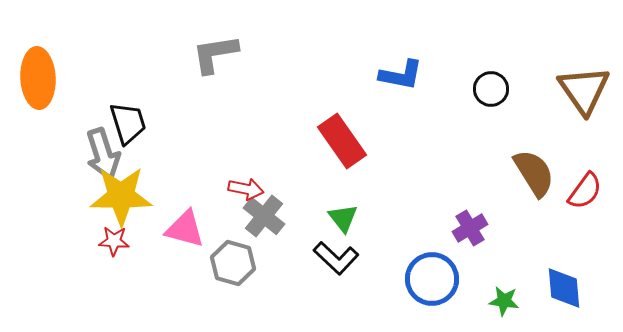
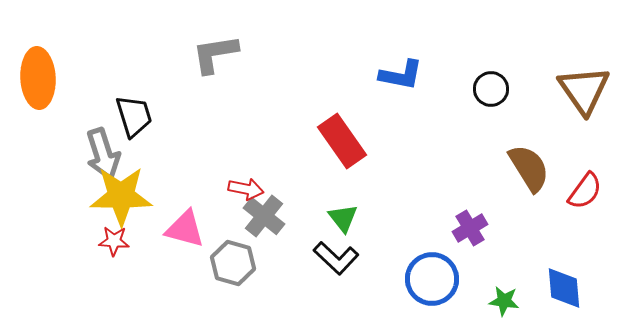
black trapezoid: moved 6 px right, 7 px up
brown semicircle: moved 5 px left, 5 px up
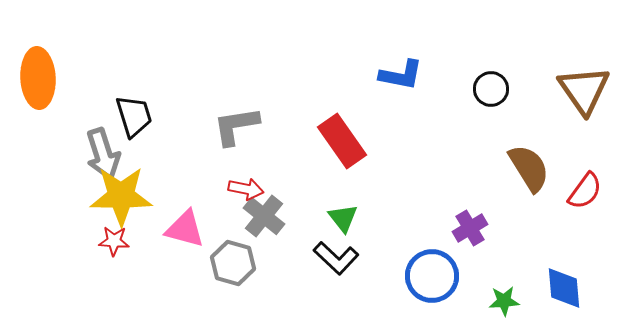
gray L-shape: moved 21 px right, 72 px down
blue circle: moved 3 px up
green star: rotated 12 degrees counterclockwise
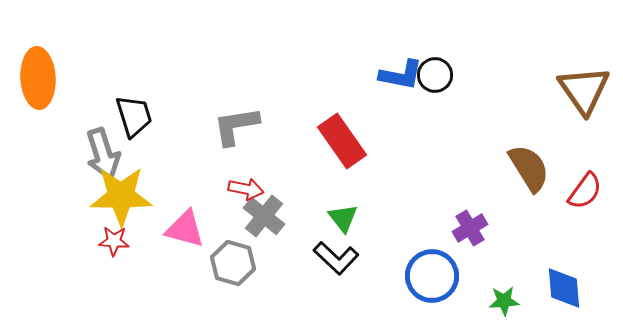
black circle: moved 56 px left, 14 px up
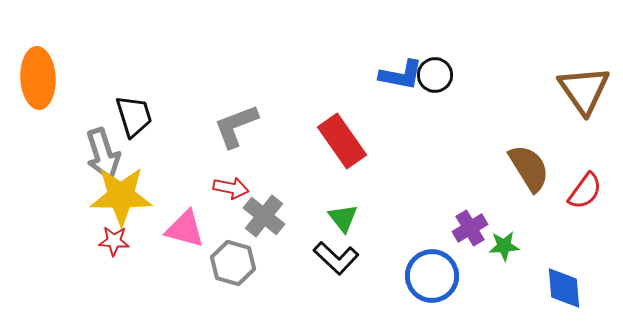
gray L-shape: rotated 12 degrees counterclockwise
red arrow: moved 15 px left, 1 px up
green star: moved 55 px up
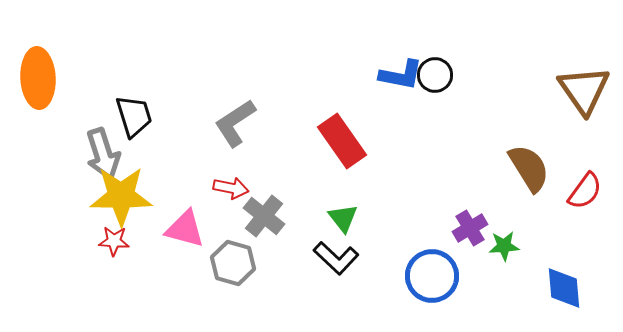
gray L-shape: moved 1 px left, 3 px up; rotated 12 degrees counterclockwise
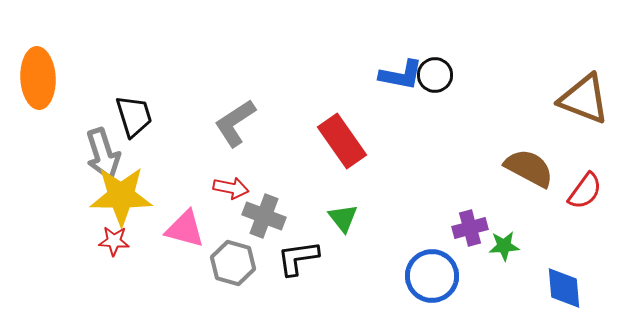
brown triangle: moved 9 px down; rotated 34 degrees counterclockwise
brown semicircle: rotated 30 degrees counterclockwise
gray cross: rotated 18 degrees counterclockwise
purple cross: rotated 16 degrees clockwise
black L-shape: moved 38 px left; rotated 129 degrees clockwise
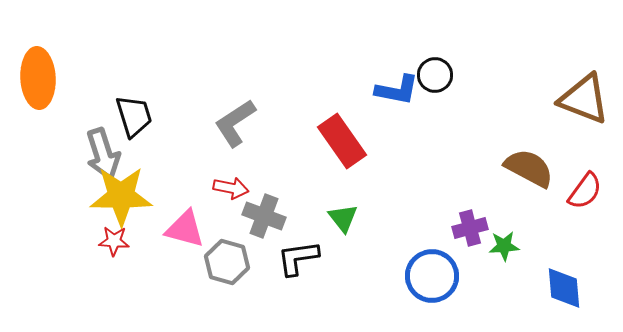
blue L-shape: moved 4 px left, 15 px down
gray hexagon: moved 6 px left, 1 px up
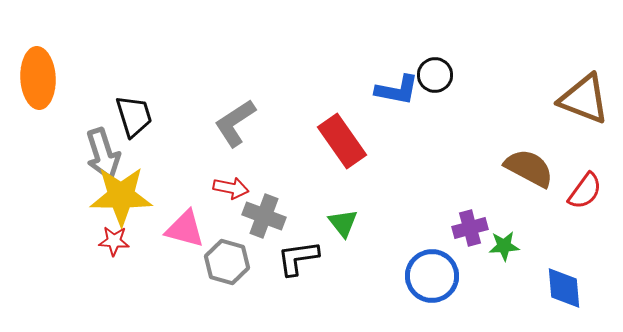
green triangle: moved 5 px down
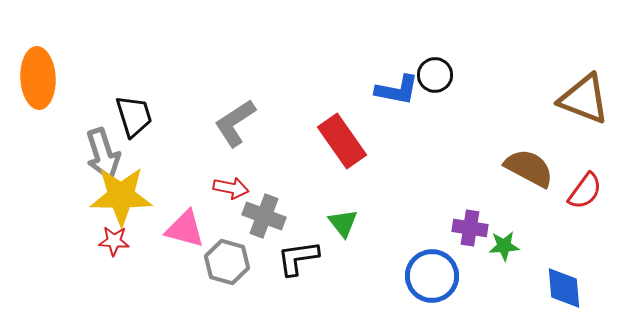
purple cross: rotated 24 degrees clockwise
